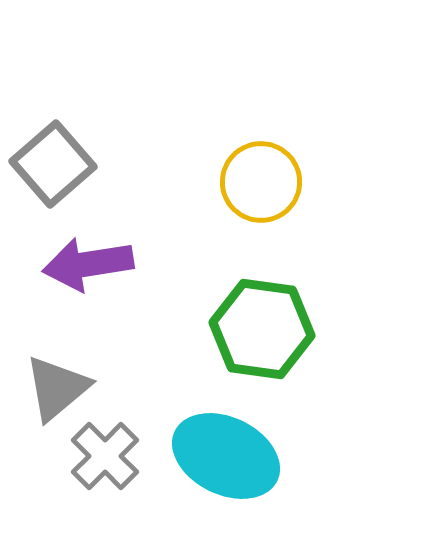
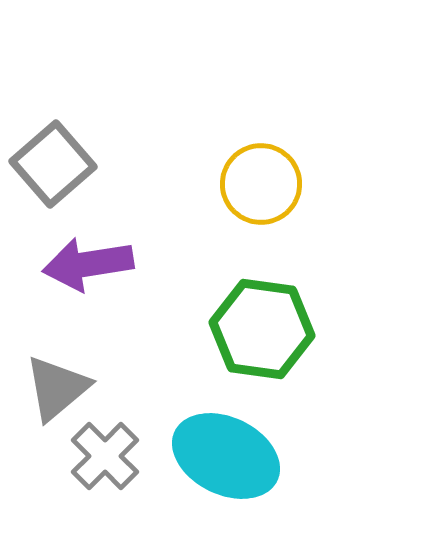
yellow circle: moved 2 px down
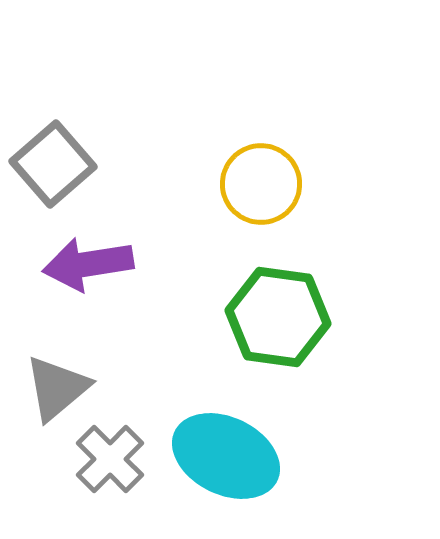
green hexagon: moved 16 px right, 12 px up
gray cross: moved 5 px right, 3 px down
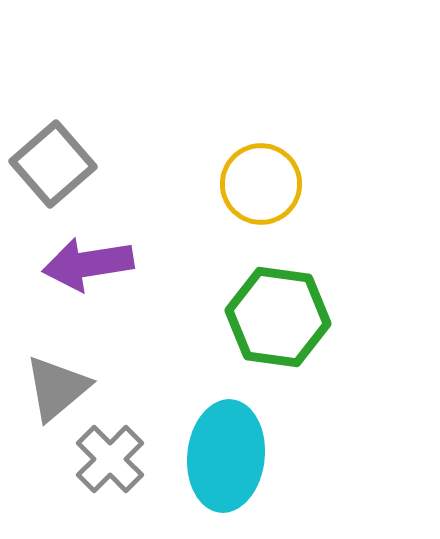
cyan ellipse: rotated 70 degrees clockwise
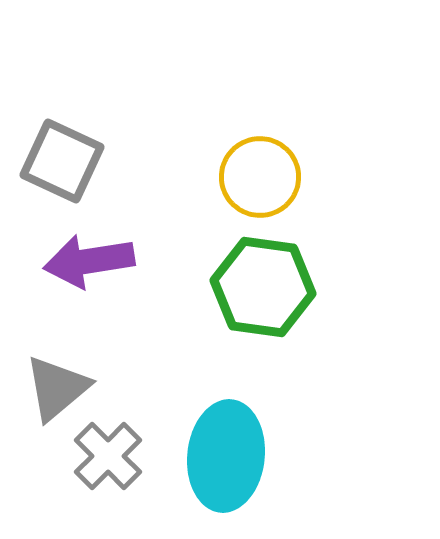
gray square: moved 9 px right, 3 px up; rotated 24 degrees counterclockwise
yellow circle: moved 1 px left, 7 px up
purple arrow: moved 1 px right, 3 px up
green hexagon: moved 15 px left, 30 px up
gray cross: moved 2 px left, 3 px up
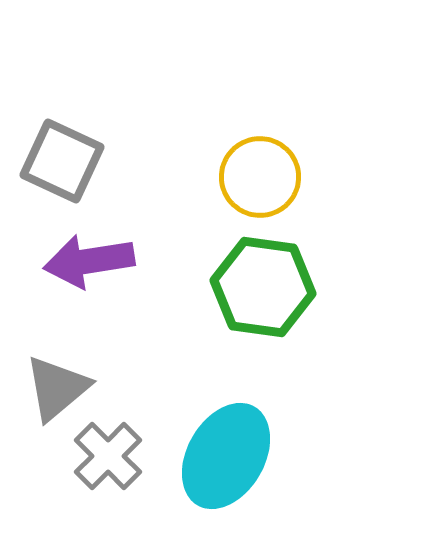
cyan ellipse: rotated 24 degrees clockwise
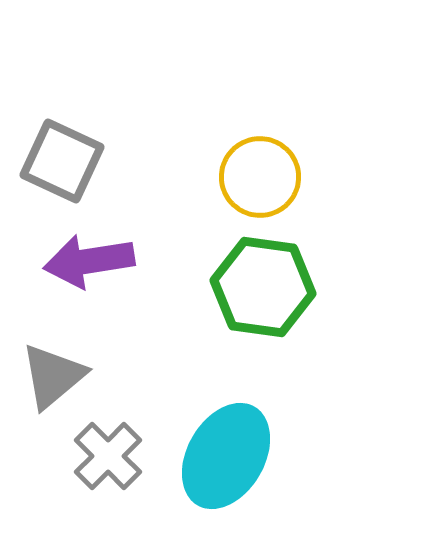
gray triangle: moved 4 px left, 12 px up
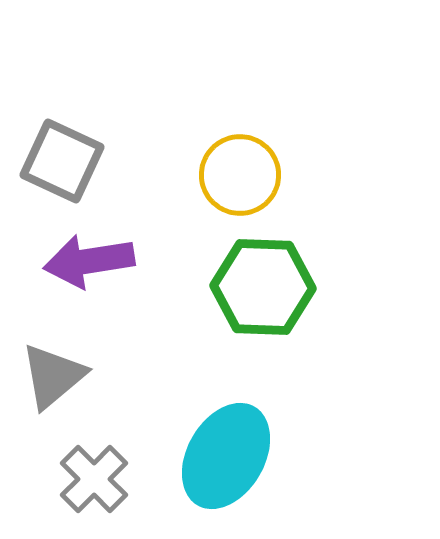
yellow circle: moved 20 px left, 2 px up
green hexagon: rotated 6 degrees counterclockwise
gray cross: moved 14 px left, 23 px down
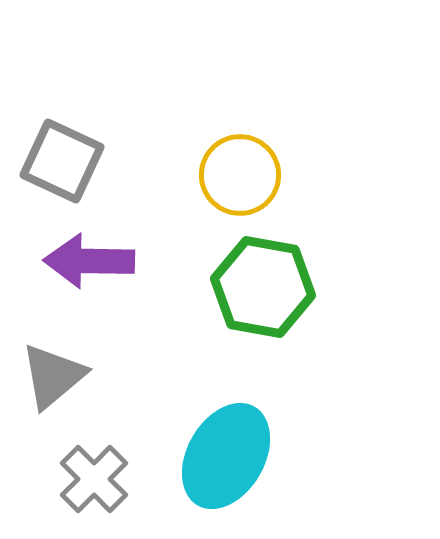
purple arrow: rotated 10 degrees clockwise
green hexagon: rotated 8 degrees clockwise
